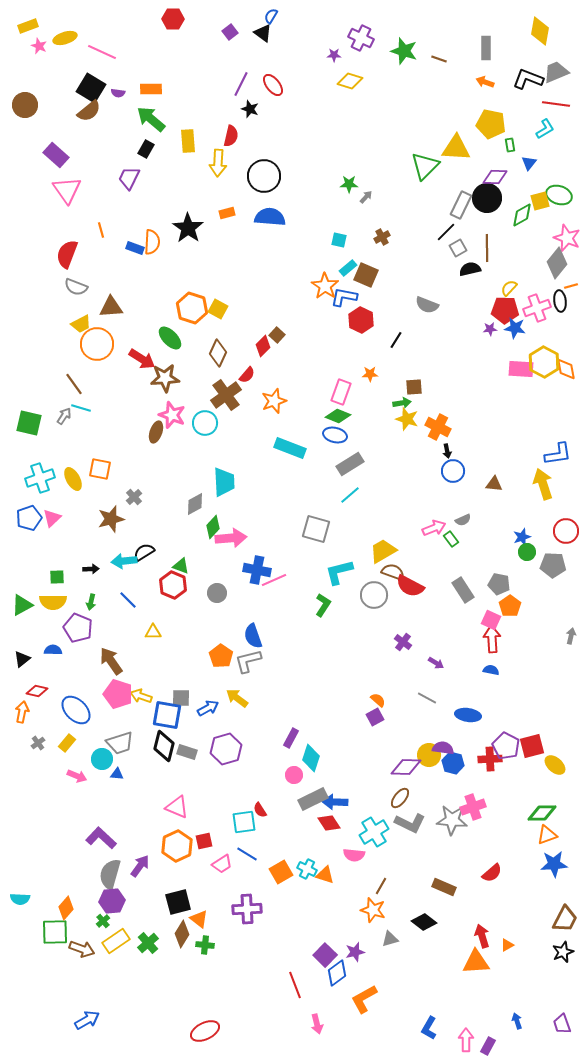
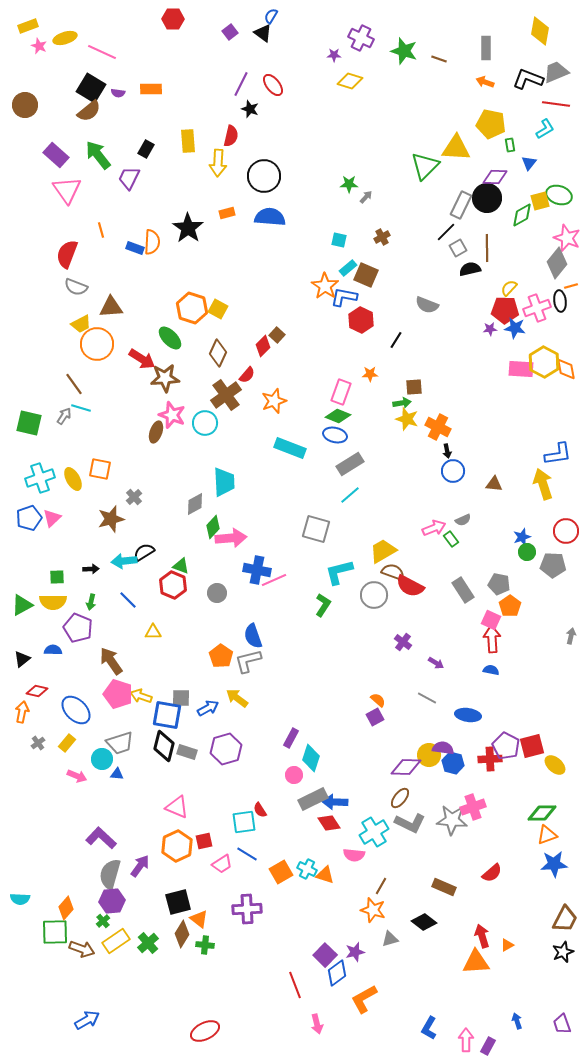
green arrow at (151, 119): moved 53 px left, 36 px down; rotated 12 degrees clockwise
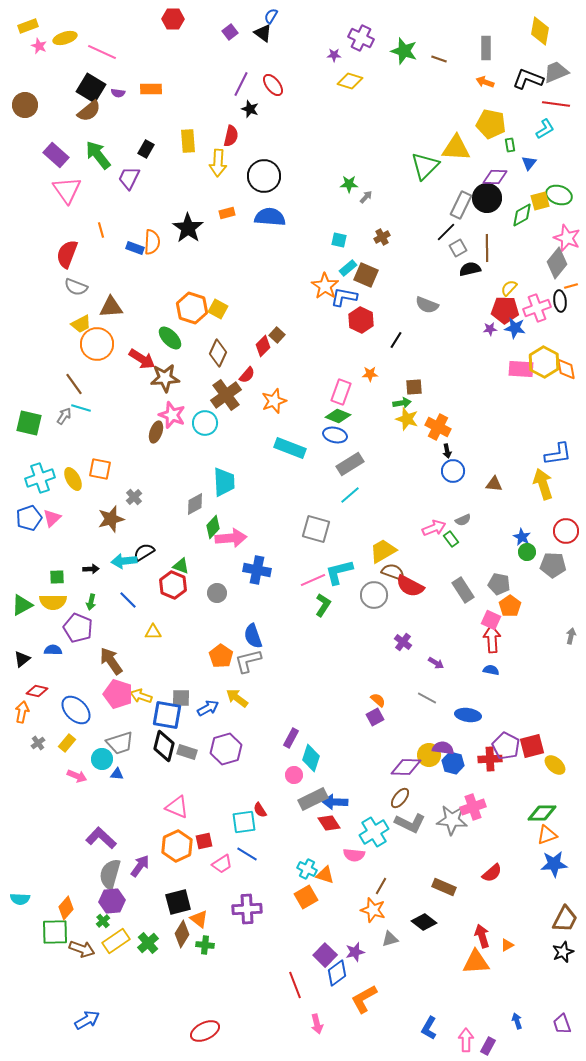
blue star at (522, 537): rotated 24 degrees counterclockwise
pink line at (274, 580): moved 39 px right
orange square at (281, 872): moved 25 px right, 25 px down
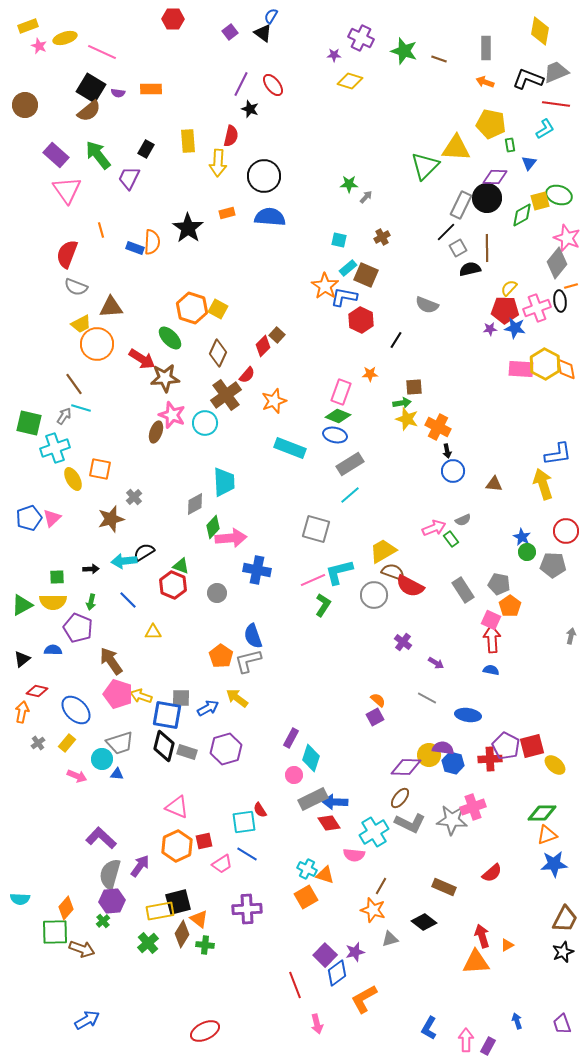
yellow hexagon at (544, 362): moved 1 px right, 2 px down
cyan cross at (40, 478): moved 15 px right, 30 px up
yellow rectangle at (116, 941): moved 44 px right, 30 px up; rotated 24 degrees clockwise
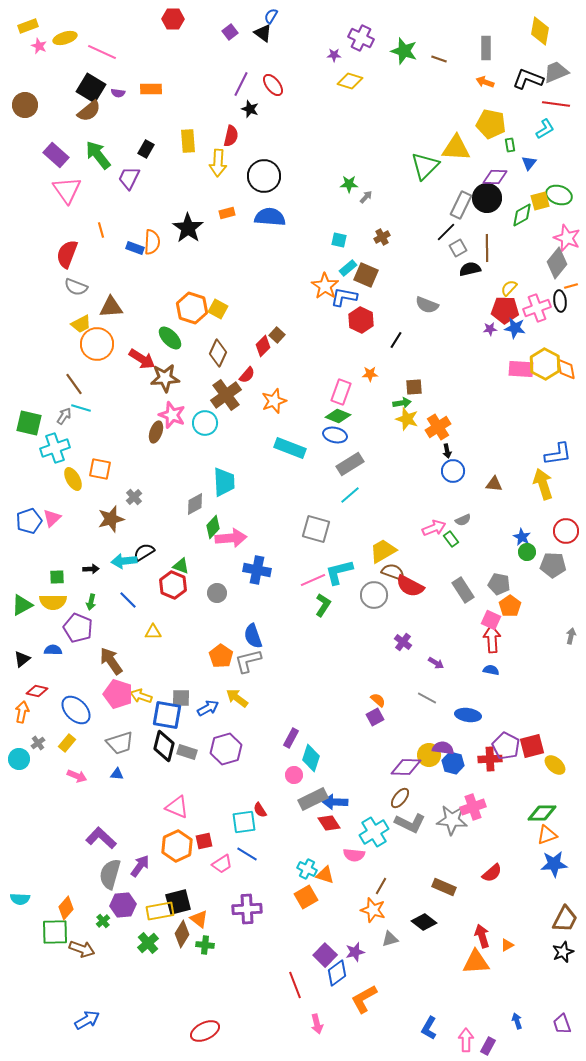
orange cross at (438, 427): rotated 30 degrees clockwise
blue pentagon at (29, 518): moved 3 px down
cyan circle at (102, 759): moved 83 px left
purple hexagon at (112, 901): moved 11 px right, 4 px down
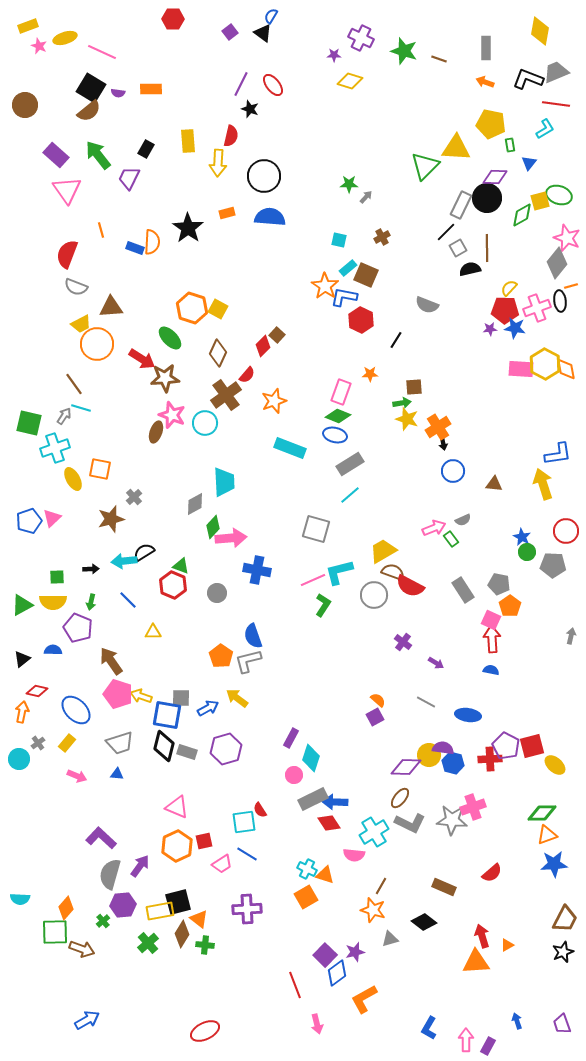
black arrow at (447, 451): moved 4 px left, 8 px up
gray line at (427, 698): moved 1 px left, 4 px down
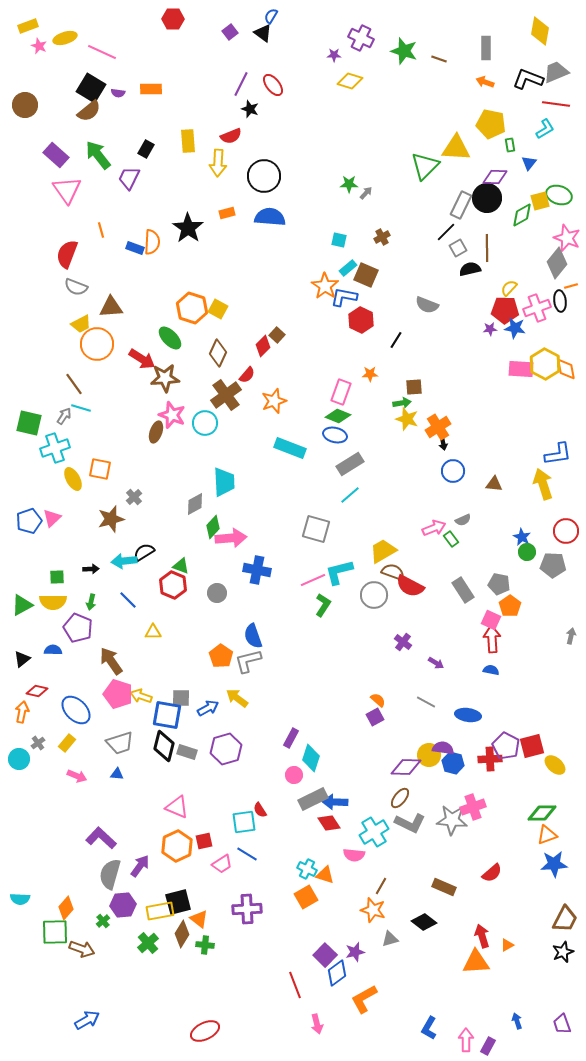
red semicircle at (231, 136): rotated 55 degrees clockwise
gray arrow at (366, 197): moved 4 px up
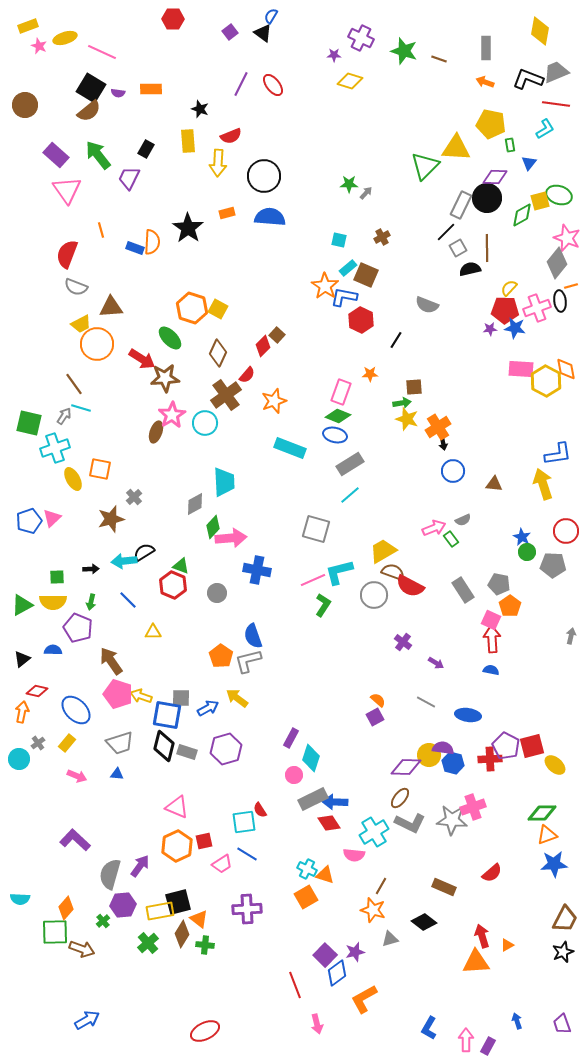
black star at (250, 109): moved 50 px left
yellow hexagon at (545, 364): moved 1 px right, 17 px down
pink star at (172, 415): rotated 20 degrees clockwise
purple L-shape at (101, 838): moved 26 px left, 2 px down
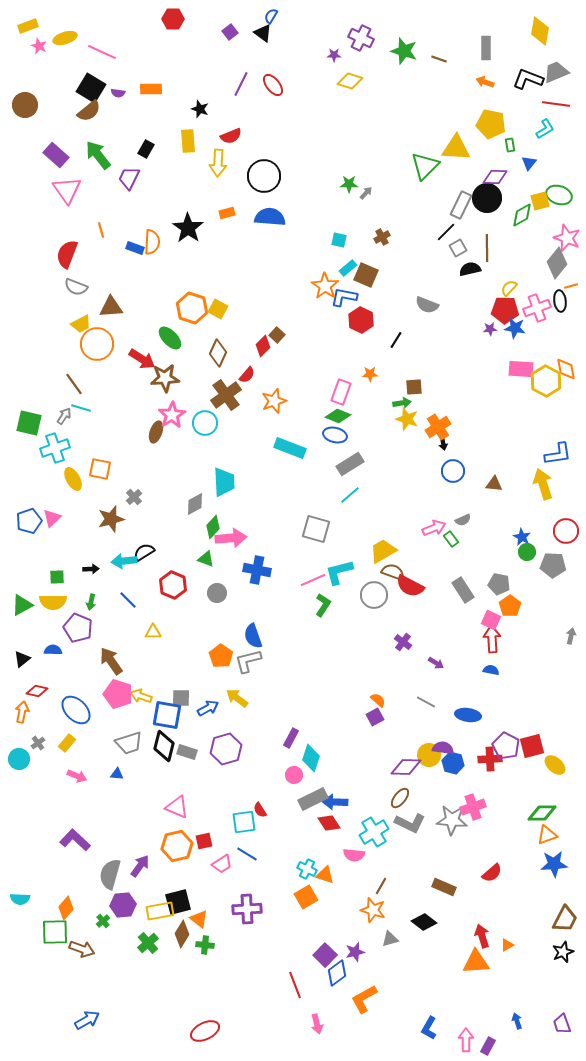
green triangle at (181, 566): moved 25 px right, 7 px up
gray trapezoid at (120, 743): moved 9 px right
orange hexagon at (177, 846): rotated 12 degrees clockwise
